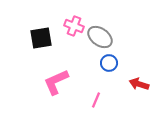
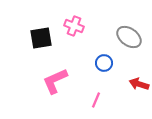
gray ellipse: moved 29 px right
blue circle: moved 5 px left
pink L-shape: moved 1 px left, 1 px up
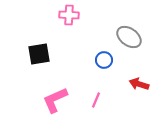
pink cross: moved 5 px left, 11 px up; rotated 18 degrees counterclockwise
black square: moved 2 px left, 16 px down
blue circle: moved 3 px up
pink L-shape: moved 19 px down
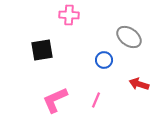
black square: moved 3 px right, 4 px up
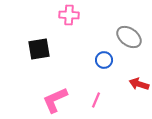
black square: moved 3 px left, 1 px up
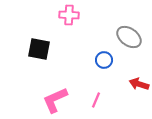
black square: rotated 20 degrees clockwise
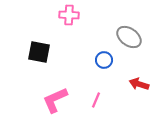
black square: moved 3 px down
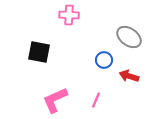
red arrow: moved 10 px left, 8 px up
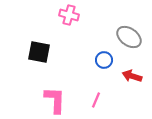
pink cross: rotated 12 degrees clockwise
red arrow: moved 3 px right
pink L-shape: rotated 116 degrees clockwise
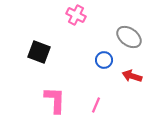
pink cross: moved 7 px right; rotated 12 degrees clockwise
black square: rotated 10 degrees clockwise
pink line: moved 5 px down
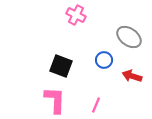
black square: moved 22 px right, 14 px down
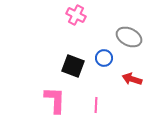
gray ellipse: rotated 10 degrees counterclockwise
blue circle: moved 2 px up
black square: moved 12 px right
red arrow: moved 3 px down
pink line: rotated 21 degrees counterclockwise
